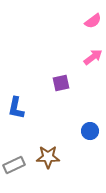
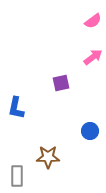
gray rectangle: moved 3 px right, 11 px down; rotated 65 degrees counterclockwise
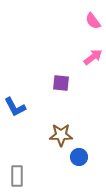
pink semicircle: rotated 90 degrees clockwise
purple square: rotated 18 degrees clockwise
blue L-shape: moved 1 px left, 1 px up; rotated 40 degrees counterclockwise
blue circle: moved 11 px left, 26 px down
brown star: moved 13 px right, 22 px up
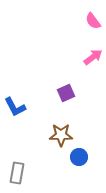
purple square: moved 5 px right, 10 px down; rotated 30 degrees counterclockwise
gray rectangle: moved 3 px up; rotated 10 degrees clockwise
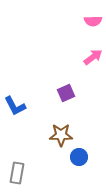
pink semicircle: rotated 54 degrees counterclockwise
blue L-shape: moved 1 px up
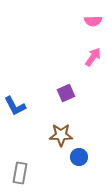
pink arrow: rotated 18 degrees counterclockwise
gray rectangle: moved 3 px right
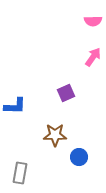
blue L-shape: rotated 60 degrees counterclockwise
brown star: moved 6 px left
